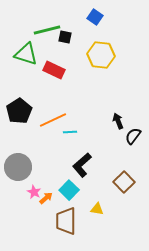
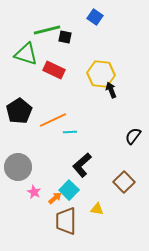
yellow hexagon: moved 19 px down
black arrow: moved 7 px left, 31 px up
orange arrow: moved 9 px right
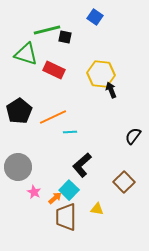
orange line: moved 3 px up
brown trapezoid: moved 4 px up
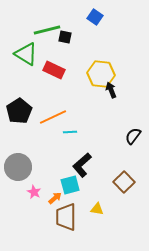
green triangle: rotated 15 degrees clockwise
cyan square: moved 1 px right, 5 px up; rotated 30 degrees clockwise
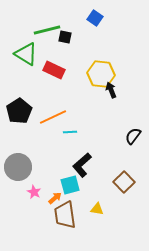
blue square: moved 1 px down
brown trapezoid: moved 1 px left, 2 px up; rotated 8 degrees counterclockwise
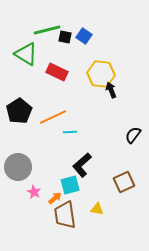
blue square: moved 11 px left, 18 px down
red rectangle: moved 3 px right, 2 px down
black semicircle: moved 1 px up
brown square: rotated 20 degrees clockwise
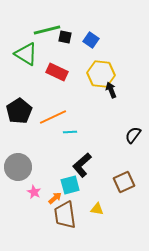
blue square: moved 7 px right, 4 px down
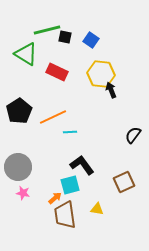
black L-shape: rotated 95 degrees clockwise
pink star: moved 11 px left, 1 px down; rotated 16 degrees counterclockwise
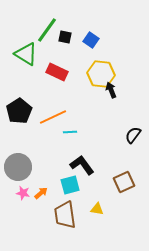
green line: rotated 40 degrees counterclockwise
orange arrow: moved 14 px left, 5 px up
